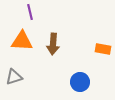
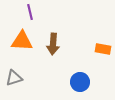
gray triangle: moved 1 px down
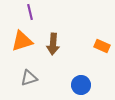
orange triangle: rotated 20 degrees counterclockwise
orange rectangle: moved 1 px left, 3 px up; rotated 14 degrees clockwise
gray triangle: moved 15 px right
blue circle: moved 1 px right, 3 px down
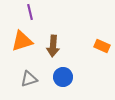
brown arrow: moved 2 px down
gray triangle: moved 1 px down
blue circle: moved 18 px left, 8 px up
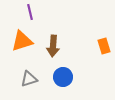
orange rectangle: moved 2 px right; rotated 49 degrees clockwise
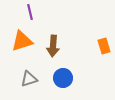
blue circle: moved 1 px down
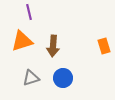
purple line: moved 1 px left
gray triangle: moved 2 px right, 1 px up
